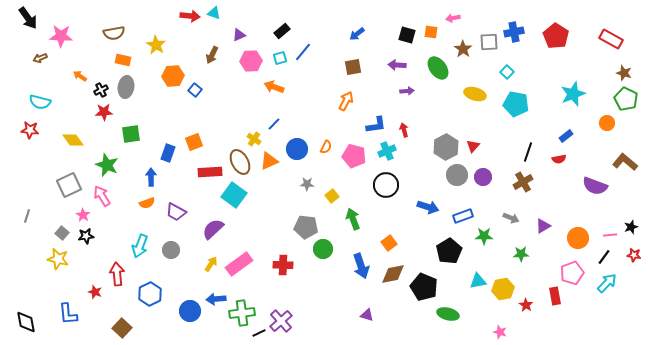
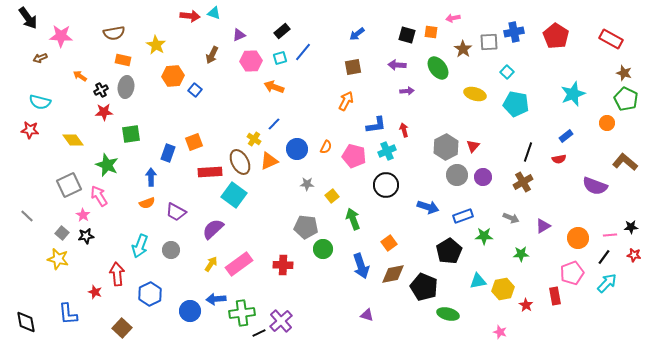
pink arrow at (102, 196): moved 3 px left
gray line at (27, 216): rotated 64 degrees counterclockwise
black star at (631, 227): rotated 16 degrees clockwise
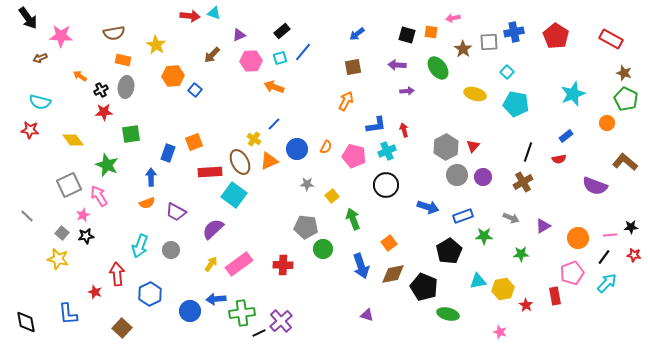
brown arrow at (212, 55): rotated 18 degrees clockwise
pink star at (83, 215): rotated 16 degrees clockwise
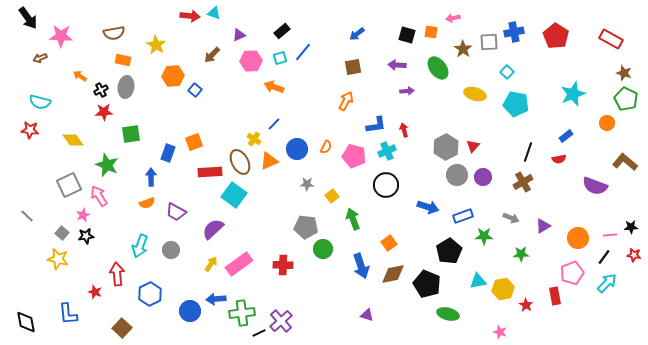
black pentagon at (424, 287): moved 3 px right, 3 px up
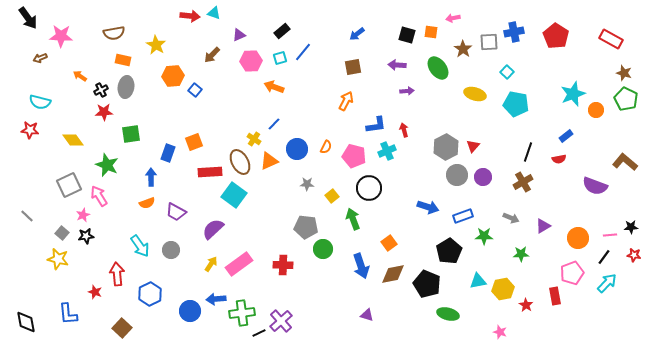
orange circle at (607, 123): moved 11 px left, 13 px up
black circle at (386, 185): moved 17 px left, 3 px down
cyan arrow at (140, 246): rotated 55 degrees counterclockwise
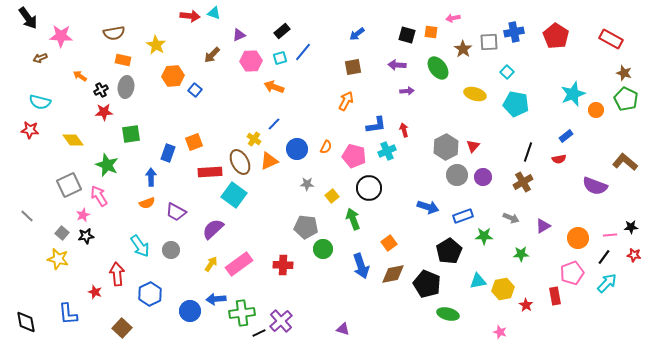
purple triangle at (367, 315): moved 24 px left, 14 px down
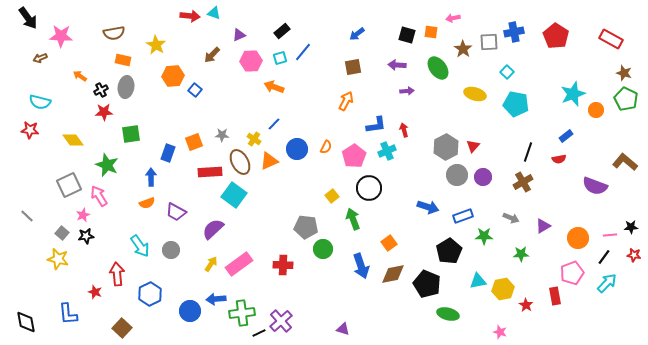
pink pentagon at (354, 156): rotated 25 degrees clockwise
gray star at (307, 184): moved 85 px left, 49 px up
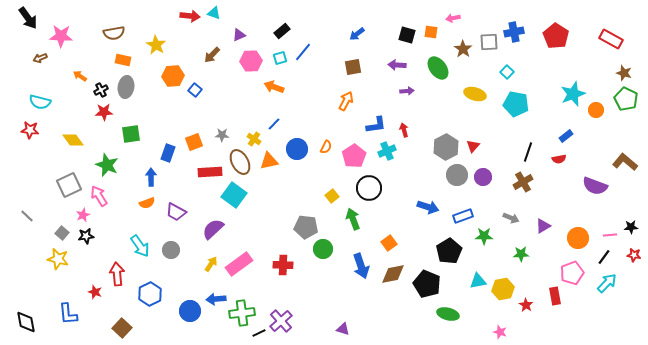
orange triangle at (269, 161): rotated 12 degrees clockwise
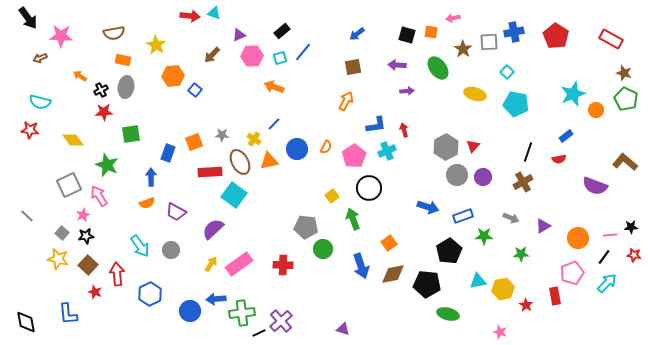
pink hexagon at (251, 61): moved 1 px right, 5 px up
black pentagon at (427, 284): rotated 16 degrees counterclockwise
brown square at (122, 328): moved 34 px left, 63 px up
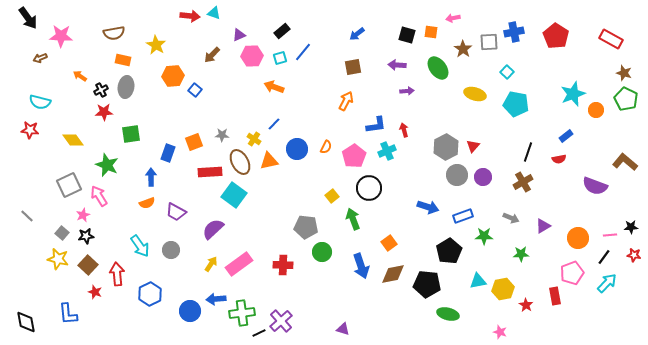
green circle at (323, 249): moved 1 px left, 3 px down
